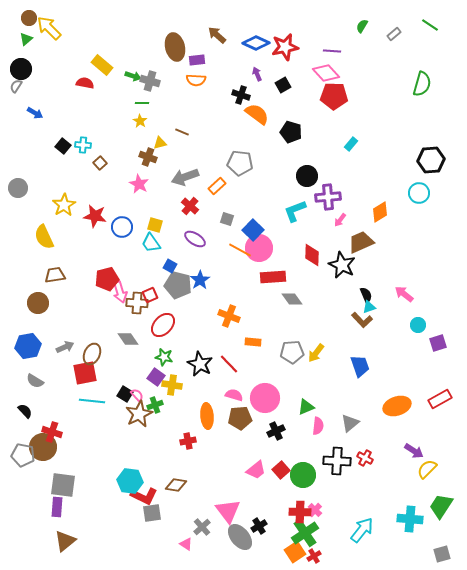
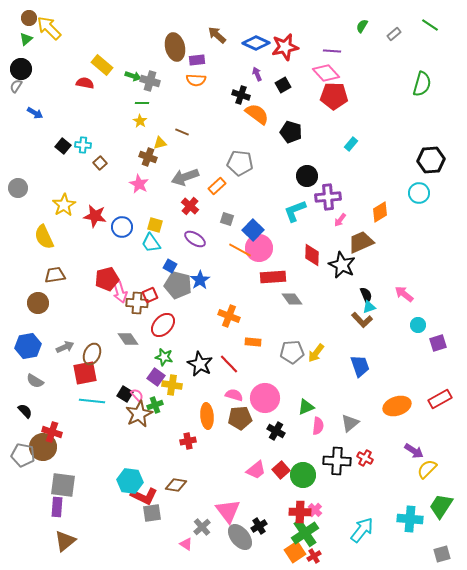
black cross at (276, 431): rotated 36 degrees counterclockwise
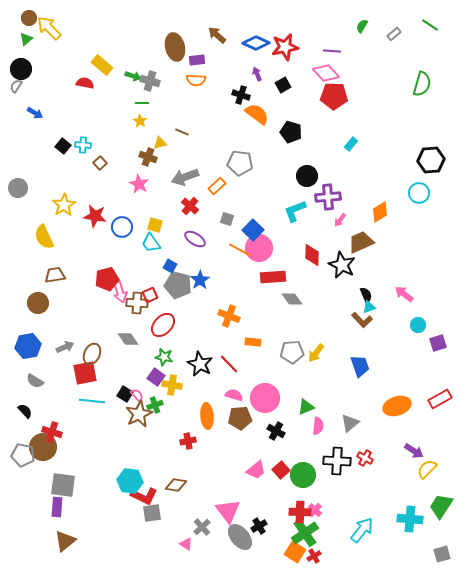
orange square at (295, 552): rotated 25 degrees counterclockwise
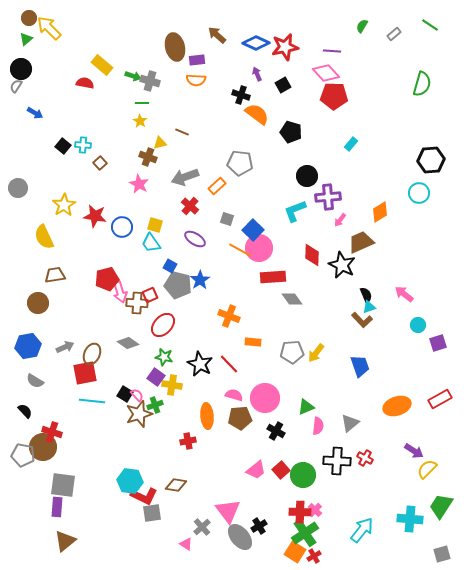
gray diamond at (128, 339): moved 4 px down; rotated 20 degrees counterclockwise
brown star at (139, 414): rotated 8 degrees clockwise
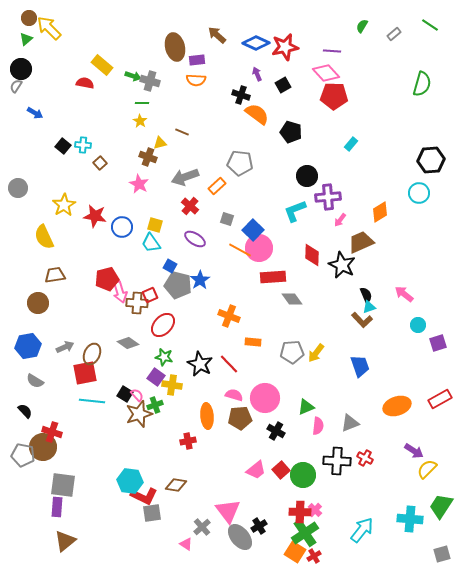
gray triangle at (350, 423): rotated 18 degrees clockwise
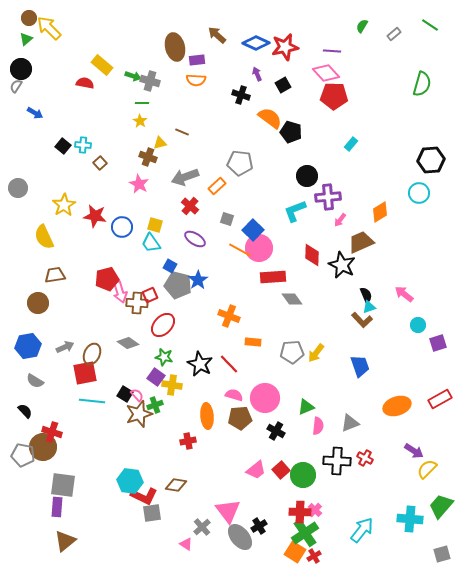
orange semicircle at (257, 114): moved 13 px right, 4 px down
blue star at (200, 280): moved 2 px left
green trapezoid at (441, 506): rotated 8 degrees clockwise
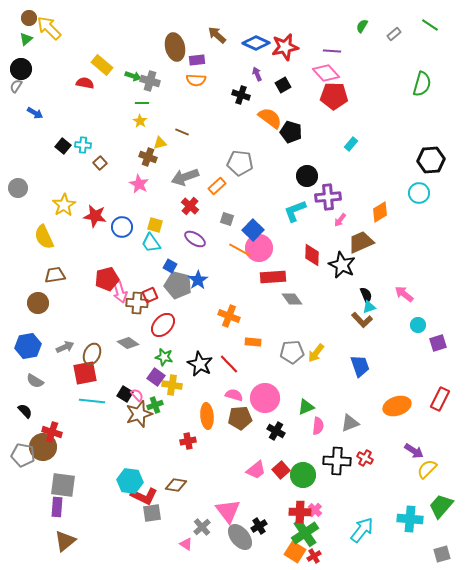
red rectangle at (440, 399): rotated 35 degrees counterclockwise
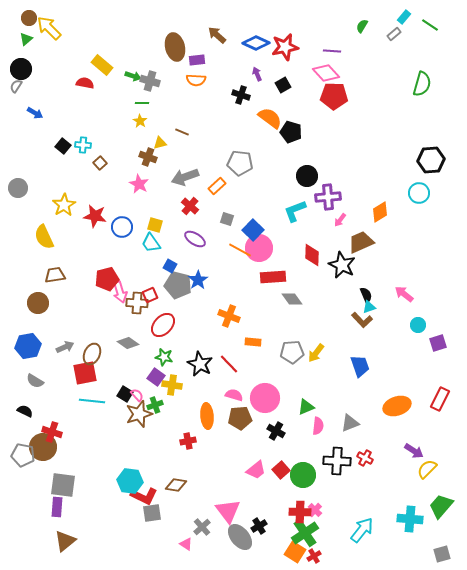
cyan rectangle at (351, 144): moved 53 px right, 127 px up
black semicircle at (25, 411): rotated 21 degrees counterclockwise
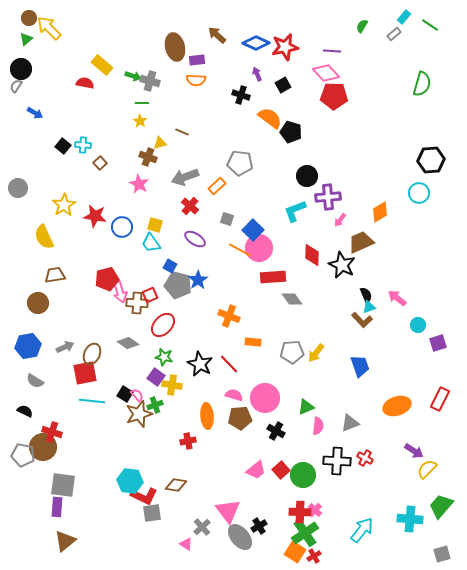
pink arrow at (404, 294): moved 7 px left, 4 px down
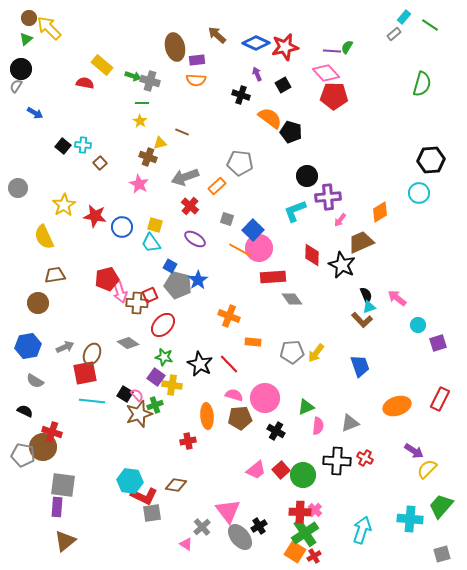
green semicircle at (362, 26): moved 15 px left, 21 px down
cyan arrow at (362, 530): rotated 20 degrees counterclockwise
